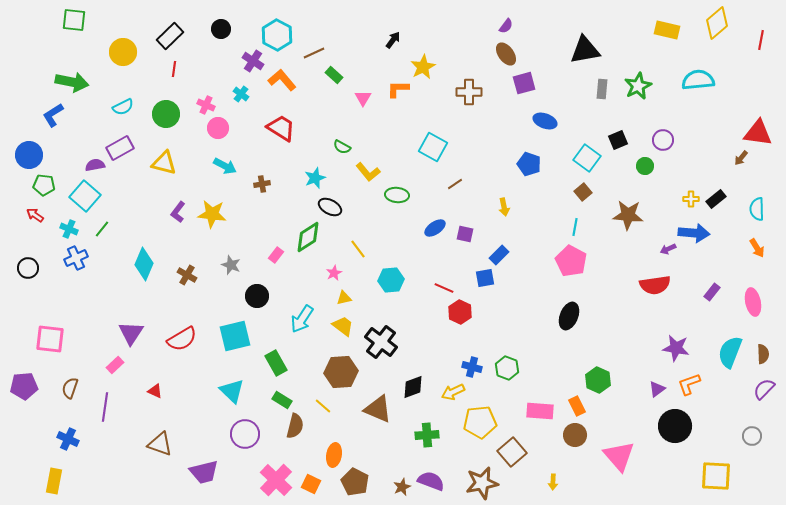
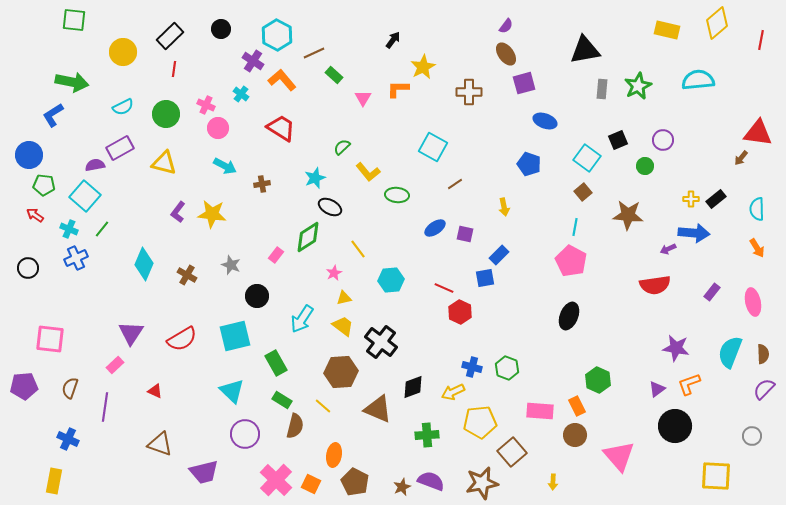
green semicircle at (342, 147): rotated 108 degrees clockwise
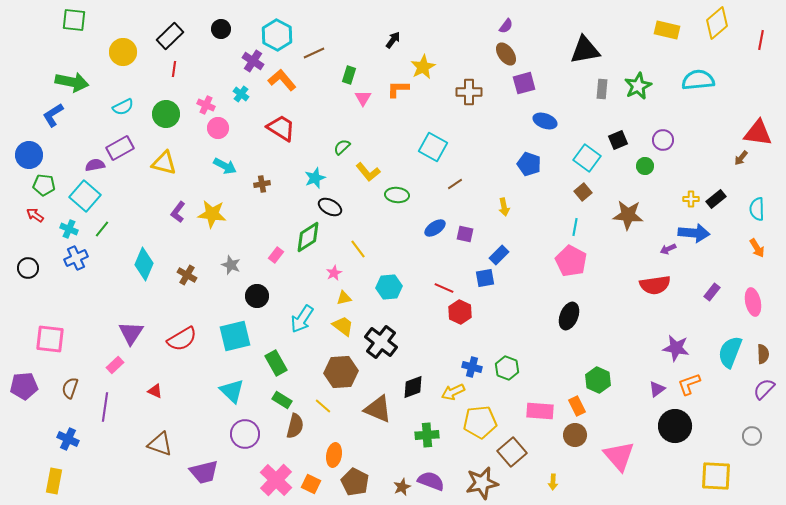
green rectangle at (334, 75): moved 15 px right; rotated 66 degrees clockwise
cyan hexagon at (391, 280): moved 2 px left, 7 px down
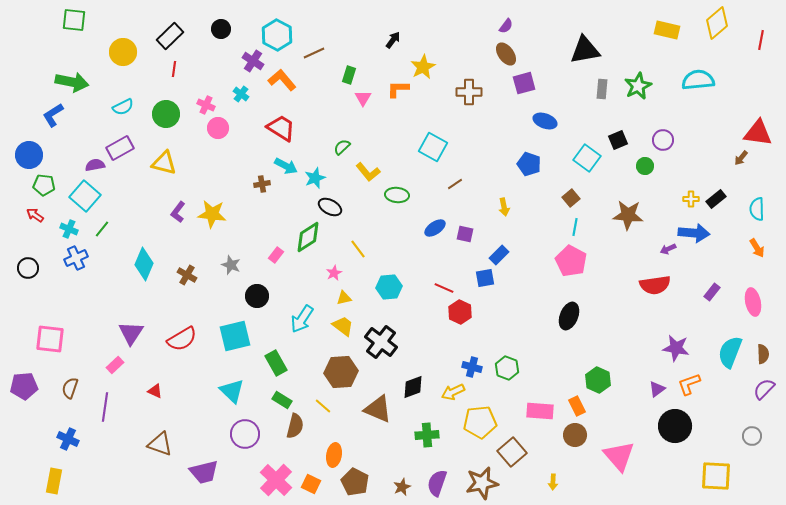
cyan arrow at (225, 166): moved 61 px right
brown square at (583, 192): moved 12 px left, 6 px down
purple semicircle at (431, 481): moved 6 px right, 2 px down; rotated 92 degrees counterclockwise
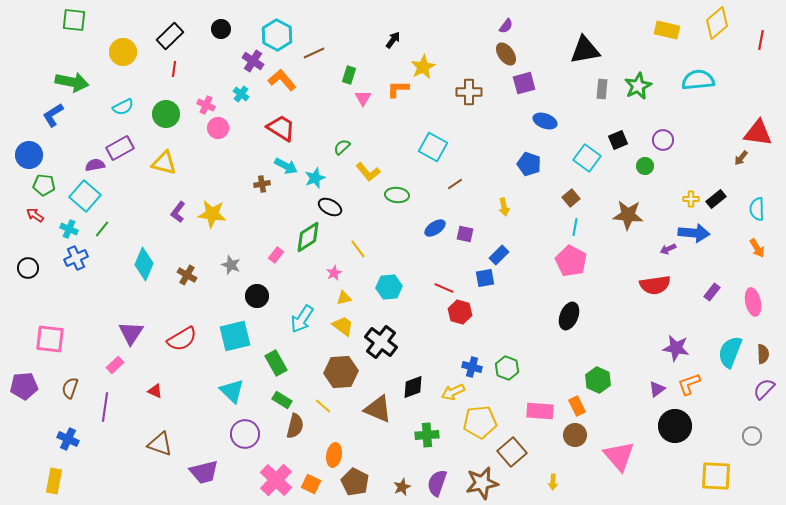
red hexagon at (460, 312): rotated 10 degrees counterclockwise
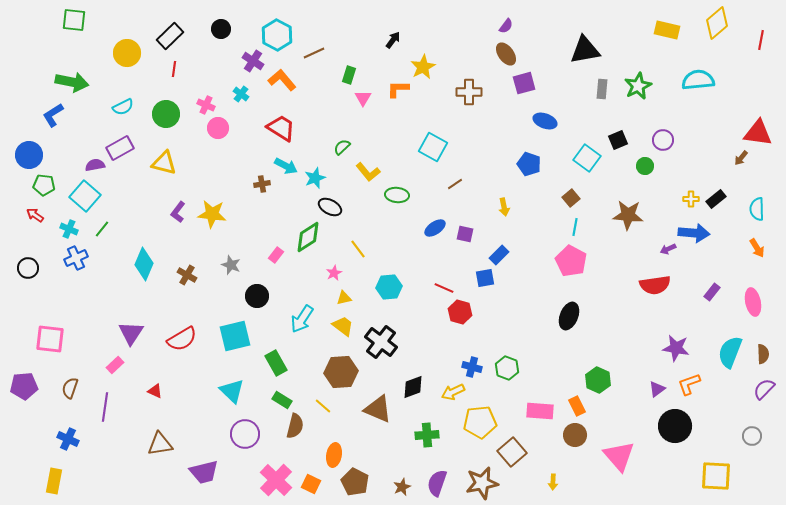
yellow circle at (123, 52): moved 4 px right, 1 px down
brown triangle at (160, 444): rotated 28 degrees counterclockwise
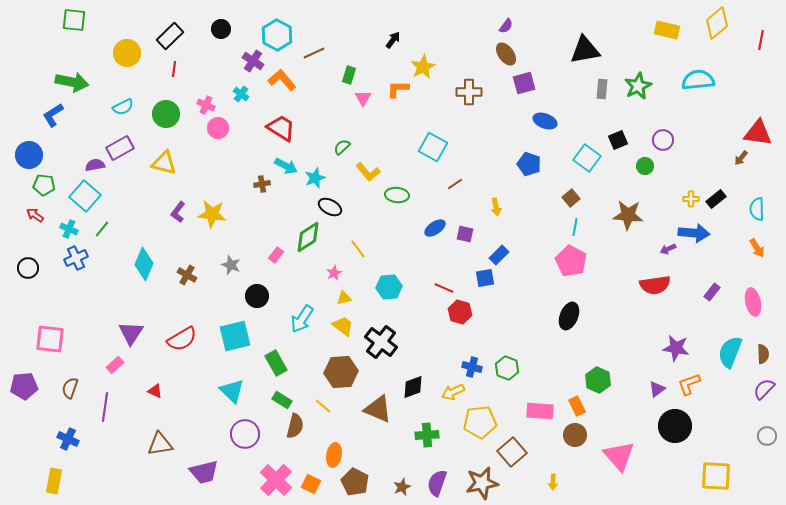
yellow arrow at (504, 207): moved 8 px left
gray circle at (752, 436): moved 15 px right
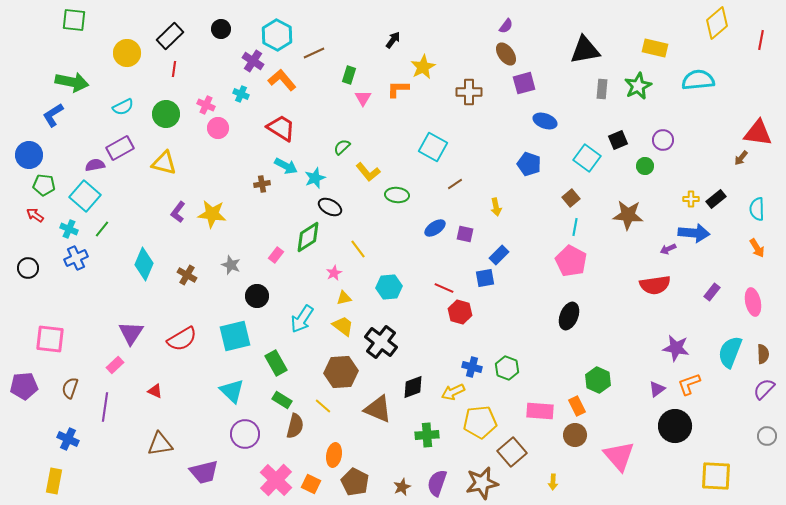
yellow rectangle at (667, 30): moved 12 px left, 18 px down
cyan cross at (241, 94): rotated 14 degrees counterclockwise
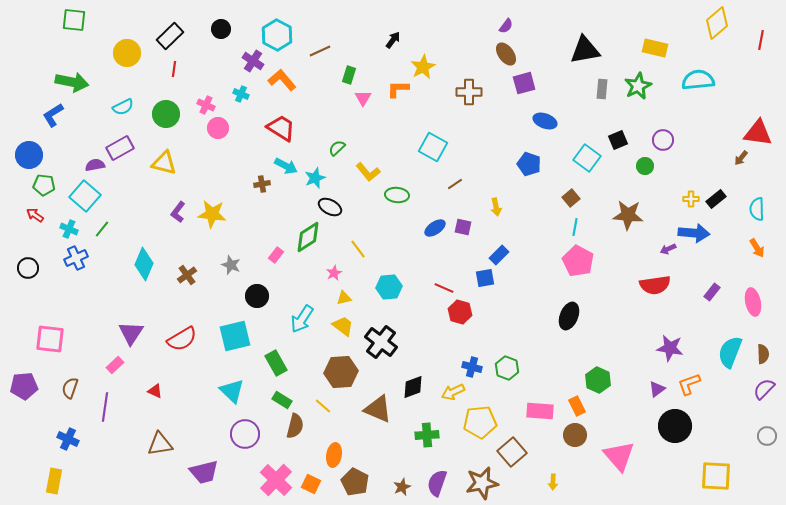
brown line at (314, 53): moved 6 px right, 2 px up
green semicircle at (342, 147): moved 5 px left, 1 px down
purple square at (465, 234): moved 2 px left, 7 px up
pink pentagon at (571, 261): moved 7 px right
brown cross at (187, 275): rotated 24 degrees clockwise
purple star at (676, 348): moved 6 px left
